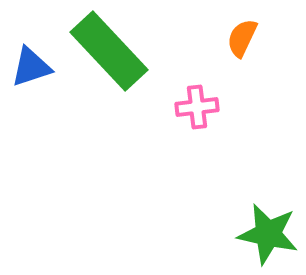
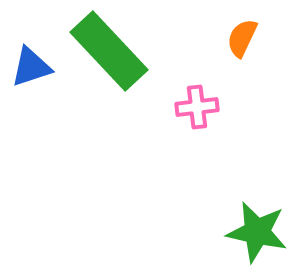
green star: moved 11 px left, 2 px up
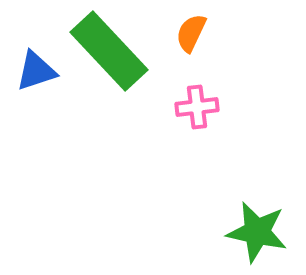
orange semicircle: moved 51 px left, 5 px up
blue triangle: moved 5 px right, 4 px down
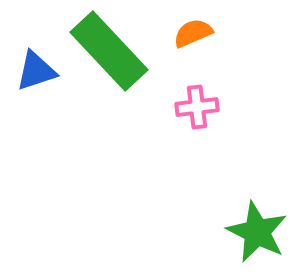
orange semicircle: moved 2 px right; rotated 42 degrees clockwise
green star: rotated 14 degrees clockwise
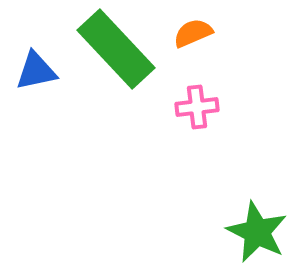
green rectangle: moved 7 px right, 2 px up
blue triangle: rotated 6 degrees clockwise
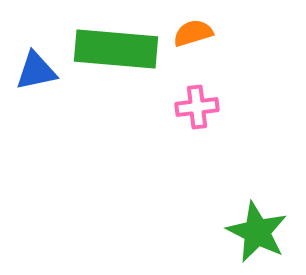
orange semicircle: rotated 6 degrees clockwise
green rectangle: rotated 42 degrees counterclockwise
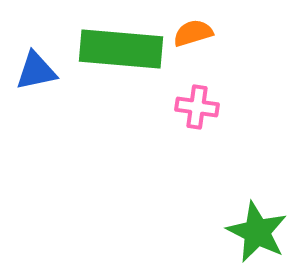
green rectangle: moved 5 px right
pink cross: rotated 15 degrees clockwise
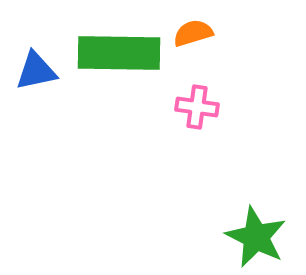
green rectangle: moved 2 px left, 4 px down; rotated 4 degrees counterclockwise
green star: moved 1 px left, 5 px down
